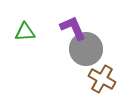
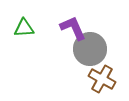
green triangle: moved 1 px left, 4 px up
gray circle: moved 4 px right
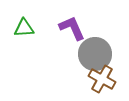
purple L-shape: moved 1 px left
gray circle: moved 5 px right, 5 px down
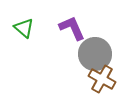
green triangle: rotated 45 degrees clockwise
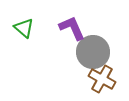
gray circle: moved 2 px left, 2 px up
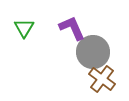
green triangle: rotated 20 degrees clockwise
brown cross: rotated 8 degrees clockwise
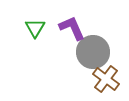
green triangle: moved 11 px right
brown cross: moved 4 px right
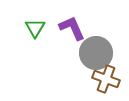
gray circle: moved 3 px right, 1 px down
brown cross: rotated 16 degrees counterclockwise
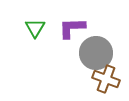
purple L-shape: rotated 68 degrees counterclockwise
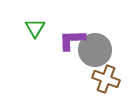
purple L-shape: moved 12 px down
gray circle: moved 1 px left, 3 px up
